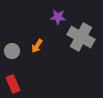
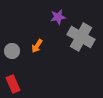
purple star: rotated 14 degrees counterclockwise
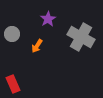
purple star: moved 10 px left, 2 px down; rotated 21 degrees counterclockwise
gray circle: moved 17 px up
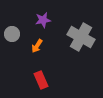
purple star: moved 5 px left, 1 px down; rotated 21 degrees clockwise
red rectangle: moved 28 px right, 4 px up
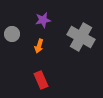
orange arrow: moved 2 px right; rotated 16 degrees counterclockwise
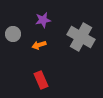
gray circle: moved 1 px right
orange arrow: moved 1 px up; rotated 56 degrees clockwise
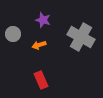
purple star: rotated 28 degrees clockwise
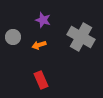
gray circle: moved 3 px down
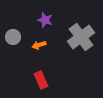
purple star: moved 2 px right
gray cross: rotated 24 degrees clockwise
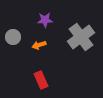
purple star: rotated 21 degrees counterclockwise
